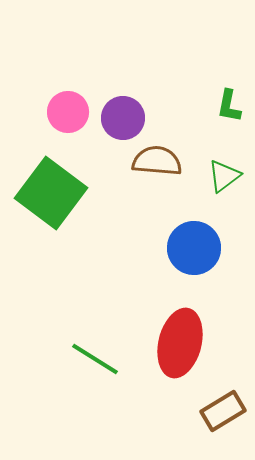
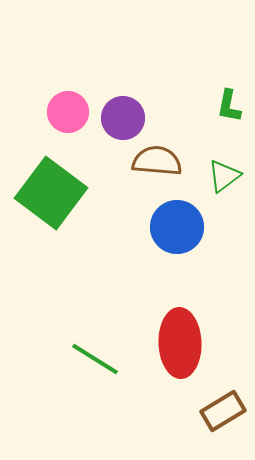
blue circle: moved 17 px left, 21 px up
red ellipse: rotated 16 degrees counterclockwise
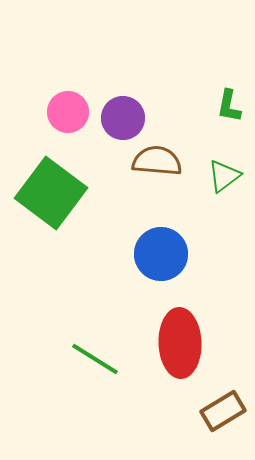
blue circle: moved 16 px left, 27 px down
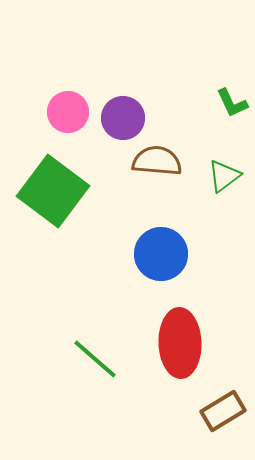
green L-shape: moved 3 px right, 3 px up; rotated 36 degrees counterclockwise
green square: moved 2 px right, 2 px up
green line: rotated 9 degrees clockwise
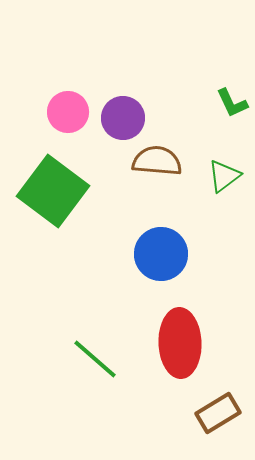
brown rectangle: moved 5 px left, 2 px down
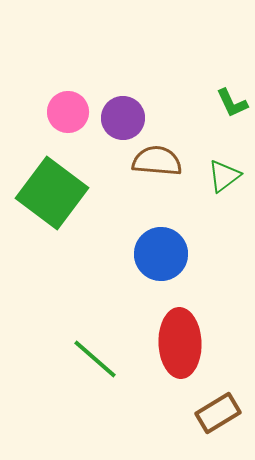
green square: moved 1 px left, 2 px down
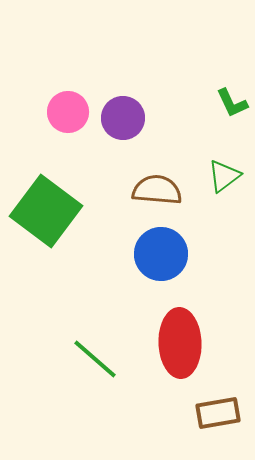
brown semicircle: moved 29 px down
green square: moved 6 px left, 18 px down
brown rectangle: rotated 21 degrees clockwise
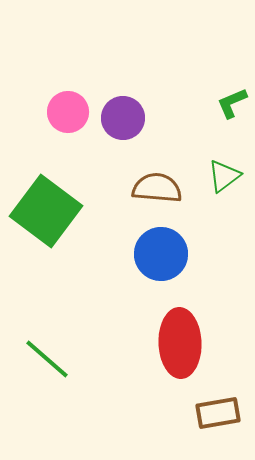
green L-shape: rotated 92 degrees clockwise
brown semicircle: moved 2 px up
green line: moved 48 px left
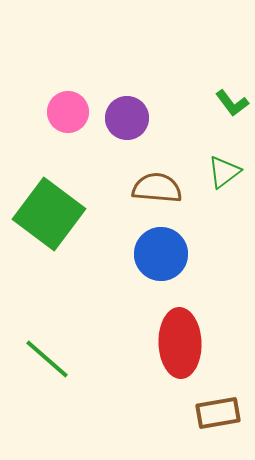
green L-shape: rotated 104 degrees counterclockwise
purple circle: moved 4 px right
green triangle: moved 4 px up
green square: moved 3 px right, 3 px down
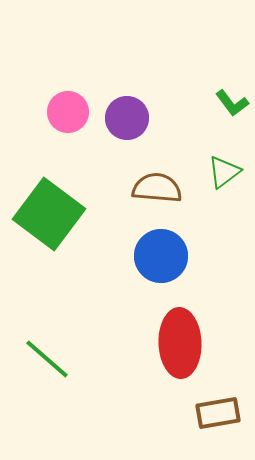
blue circle: moved 2 px down
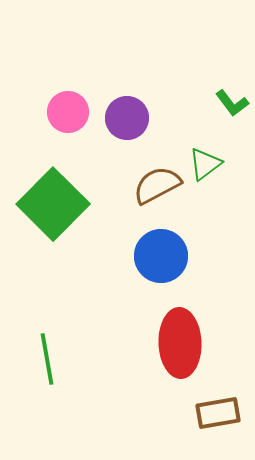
green triangle: moved 19 px left, 8 px up
brown semicircle: moved 3 px up; rotated 33 degrees counterclockwise
green square: moved 4 px right, 10 px up; rotated 8 degrees clockwise
green line: rotated 39 degrees clockwise
